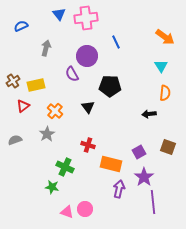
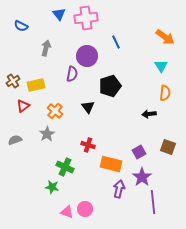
blue semicircle: rotated 128 degrees counterclockwise
purple semicircle: rotated 140 degrees counterclockwise
black pentagon: rotated 20 degrees counterclockwise
purple star: moved 2 px left
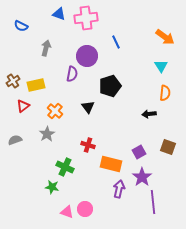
blue triangle: rotated 32 degrees counterclockwise
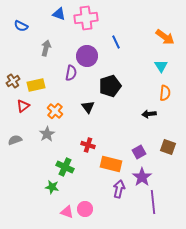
purple semicircle: moved 1 px left, 1 px up
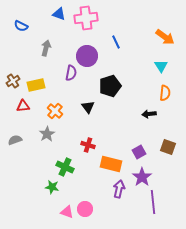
red triangle: rotated 32 degrees clockwise
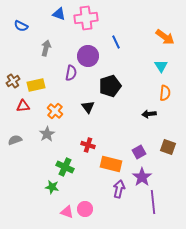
purple circle: moved 1 px right
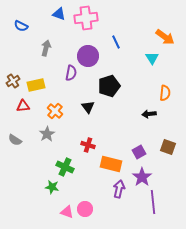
cyan triangle: moved 9 px left, 8 px up
black pentagon: moved 1 px left
gray semicircle: rotated 128 degrees counterclockwise
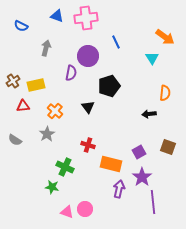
blue triangle: moved 2 px left, 2 px down
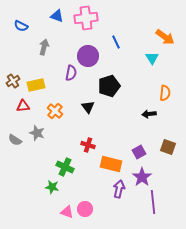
gray arrow: moved 2 px left, 1 px up
gray star: moved 10 px left, 1 px up; rotated 21 degrees counterclockwise
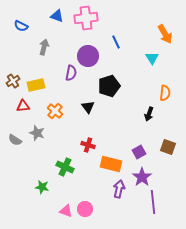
orange arrow: moved 3 px up; rotated 24 degrees clockwise
black arrow: rotated 64 degrees counterclockwise
green star: moved 10 px left
pink triangle: moved 1 px left, 1 px up
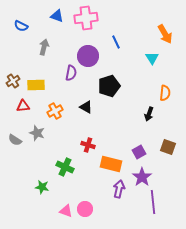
yellow rectangle: rotated 12 degrees clockwise
black triangle: moved 2 px left; rotated 24 degrees counterclockwise
orange cross: rotated 21 degrees clockwise
